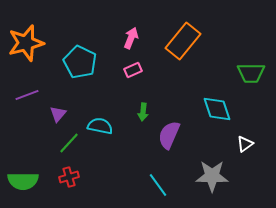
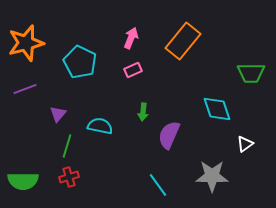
purple line: moved 2 px left, 6 px up
green line: moved 2 px left, 3 px down; rotated 25 degrees counterclockwise
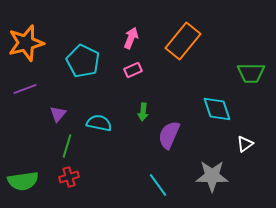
cyan pentagon: moved 3 px right, 1 px up
cyan semicircle: moved 1 px left, 3 px up
green semicircle: rotated 8 degrees counterclockwise
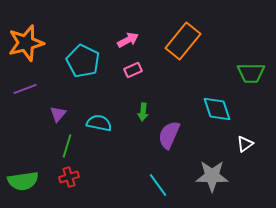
pink arrow: moved 3 px left, 2 px down; rotated 40 degrees clockwise
